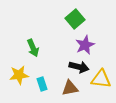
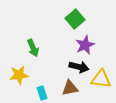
cyan rectangle: moved 9 px down
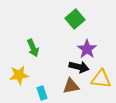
purple star: moved 2 px right, 4 px down; rotated 12 degrees counterclockwise
brown triangle: moved 1 px right, 2 px up
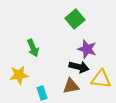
purple star: rotated 18 degrees counterclockwise
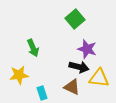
yellow triangle: moved 2 px left, 1 px up
brown triangle: moved 1 px right, 1 px down; rotated 36 degrees clockwise
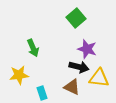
green square: moved 1 px right, 1 px up
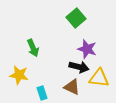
yellow star: rotated 18 degrees clockwise
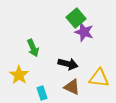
purple star: moved 3 px left, 17 px up
black arrow: moved 11 px left, 3 px up
yellow star: rotated 24 degrees clockwise
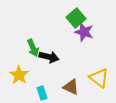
black arrow: moved 19 px left, 7 px up
yellow triangle: rotated 30 degrees clockwise
brown triangle: moved 1 px left
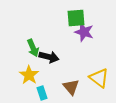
green square: rotated 36 degrees clockwise
yellow star: moved 10 px right
brown triangle: rotated 24 degrees clockwise
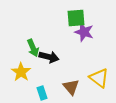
yellow star: moved 8 px left, 3 px up
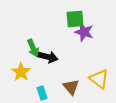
green square: moved 1 px left, 1 px down
black arrow: moved 1 px left
yellow triangle: moved 1 px down
